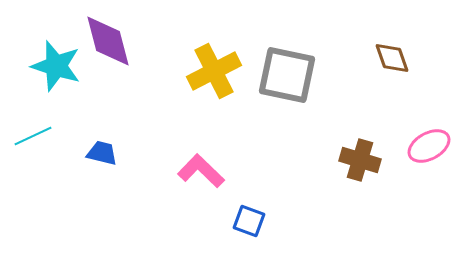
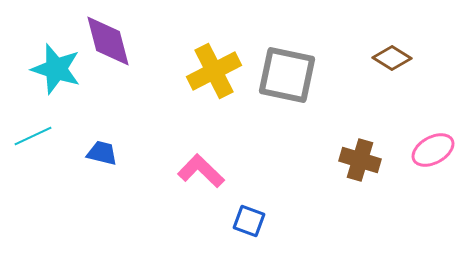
brown diamond: rotated 39 degrees counterclockwise
cyan star: moved 3 px down
pink ellipse: moved 4 px right, 4 px down
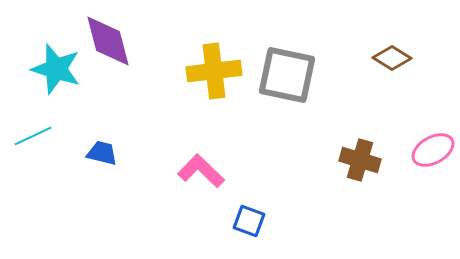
yellow cross: rotated 20 degrees clockwise
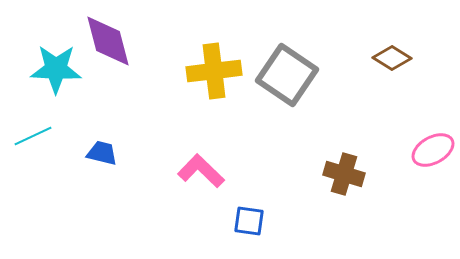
cyan star: rotated 15 degrees counterclockwise
gray square: rotated 22 degrees clockwise
brown cross: moved 16 px left, 14 px down
blue square: rotated 12 degrees counterclockwise
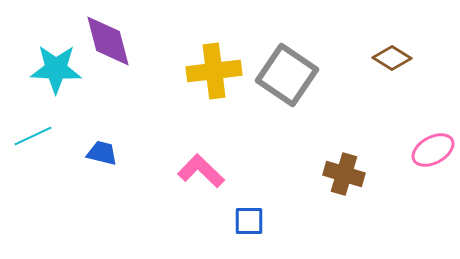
blue square: rotated 8 degrees counterclockwise
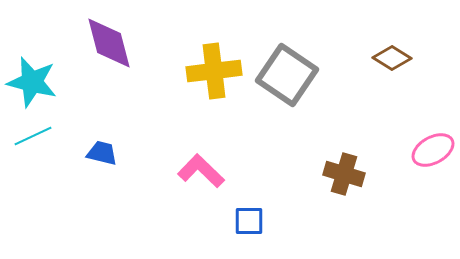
purple diamond: moved 1 px right, 2 px down
cyan star: moved 24 px left, 13 px down; rotated 12 degrees clockwise
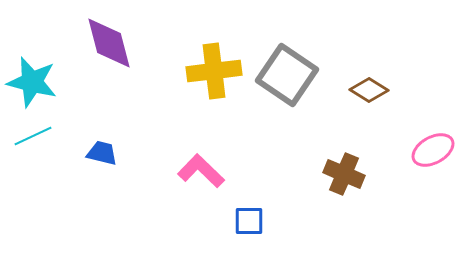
brown diamond: moved 23 px left, 32 px down
brown cross: rotated 6 degrees clockwise
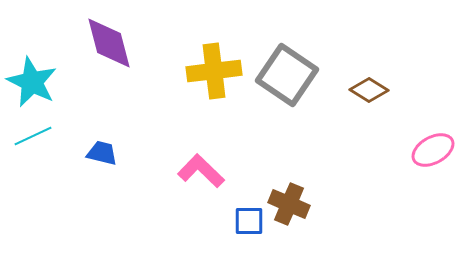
cyan star: rotated 12 degrees clockwise
brown cross: moved 55 px left, 30 px down
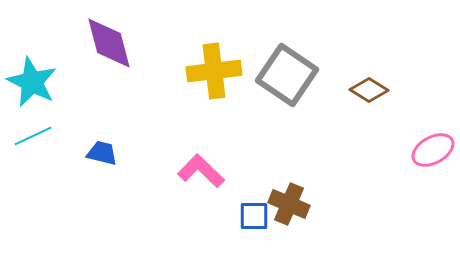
blue square: moved 5 px right, 5 px up
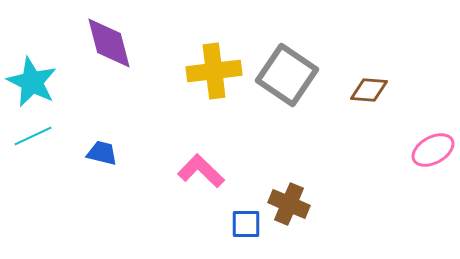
brown diamond: rotated 27 degrees counterclockwise
blue square: moved 8 px left, 8 px down
